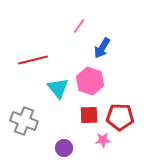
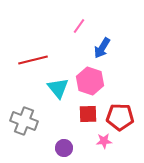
red square: moved 1 px left, 1 px up
pink star: moved 1 px right, 1 px down
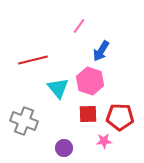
blue arrow: moved 1 px left, 3 px down
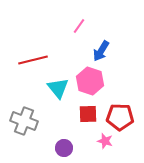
pink star: moved 1 px right; rotated 21 degrees clockwise
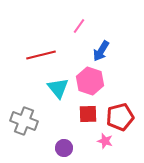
red line: moved 8 px right, 5 px up
red pentagon: rotated 16 degrees counterclockwise
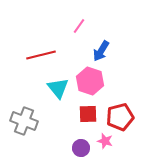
purple circle: moved 17 px right
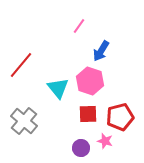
red line: moved 20 px left, 10 px down; rotated 36 degrees counterclockwise
gray cross: rotated 20 degrees clockwise
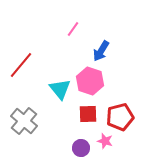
pink line: moved 6 px left, 3 px down
cyan triangle: moved 2 px right, 1 px down
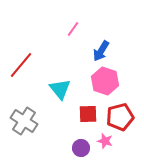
pink hexagon: moved 15 px right
gray cross: rotated 8 degrees counterclockwise
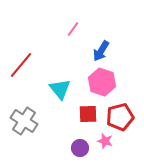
pink hexagon: moved 3 px left, 1 px down
purple circle: moved 1 px left
